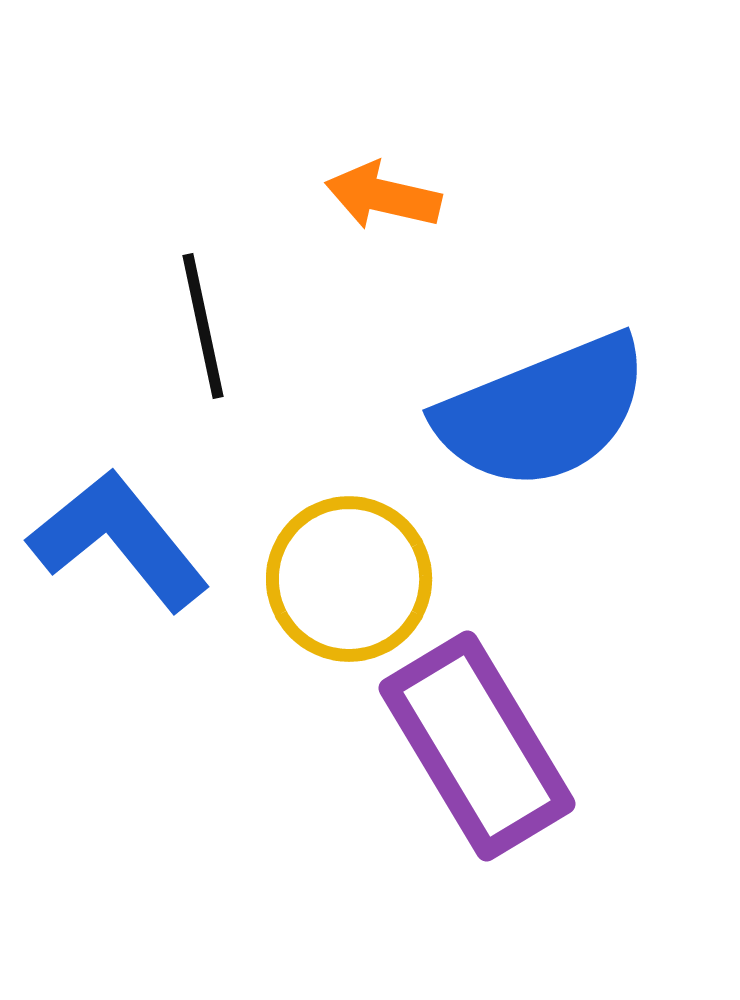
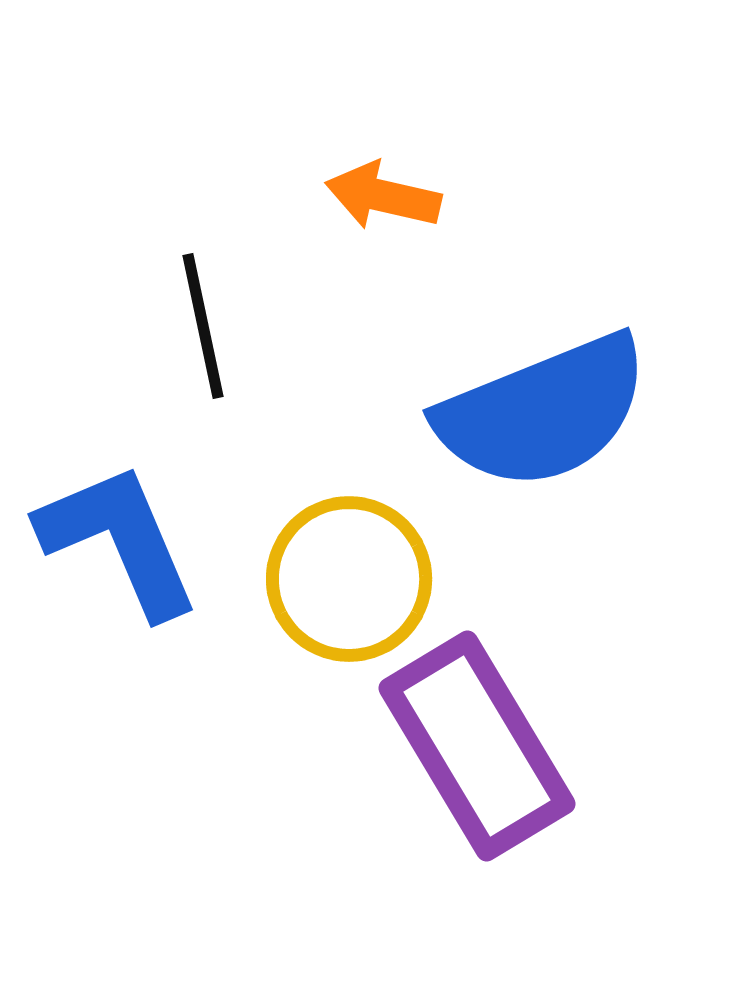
blue L-shape: rotated 16 degrees clockwise
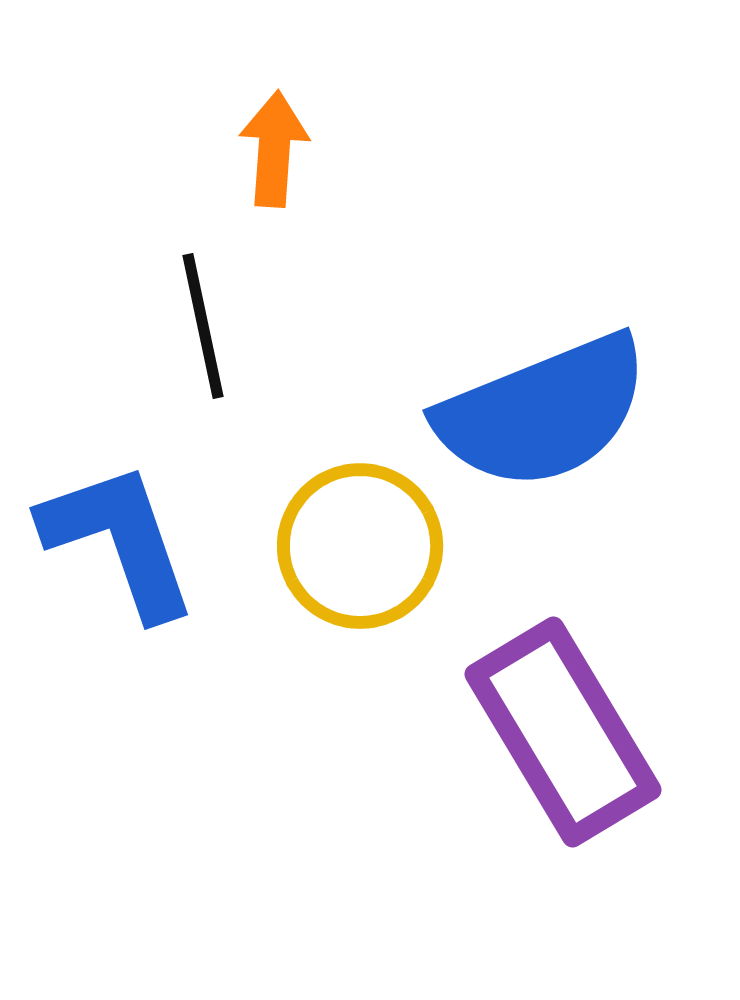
orange arrow: moved 109 px left, 47 px up; rotated 81 degrees clockwise
blue L-shape: rotated 4 degrees clockwise
yellow circle: moved 11 px right, 33 px up
purple rectangle: moved 86 px right, 14 px up
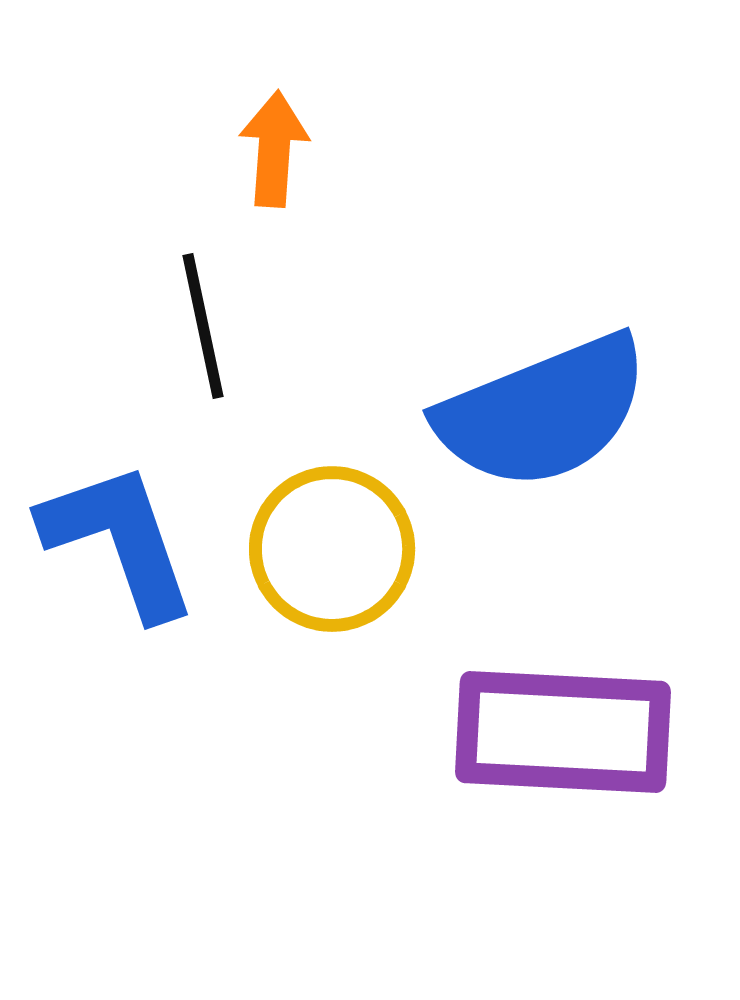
yellow circle: moved 28 px left, 3 px down
purple rectangle: rotated 56 degrees counterclockwise
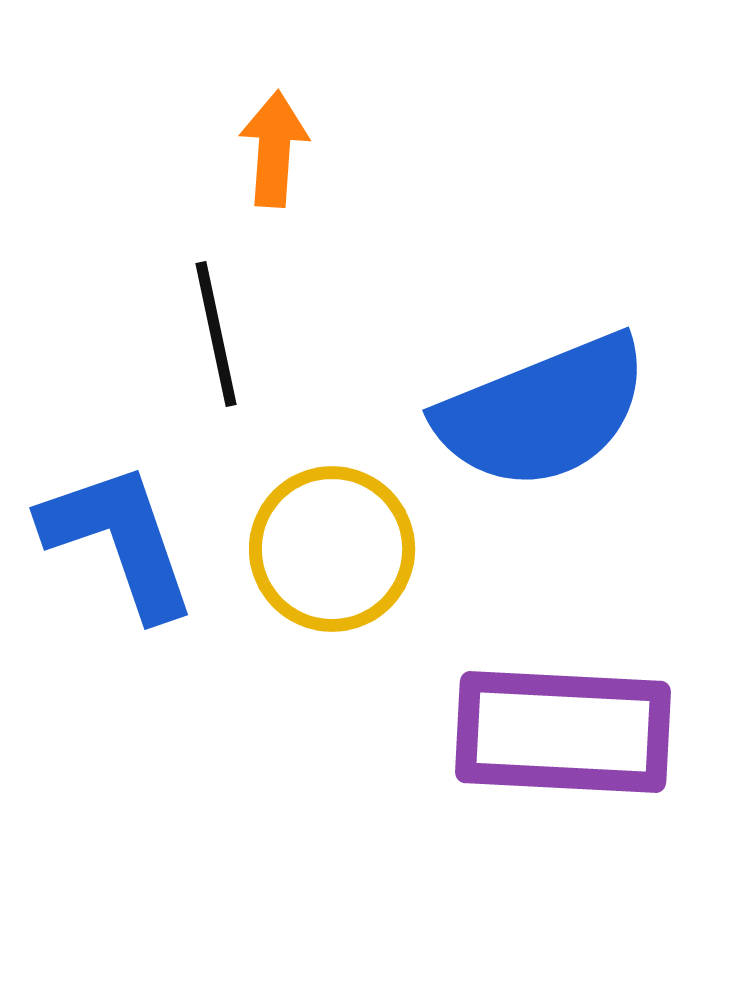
black line: moved 13 px right, 8 px down
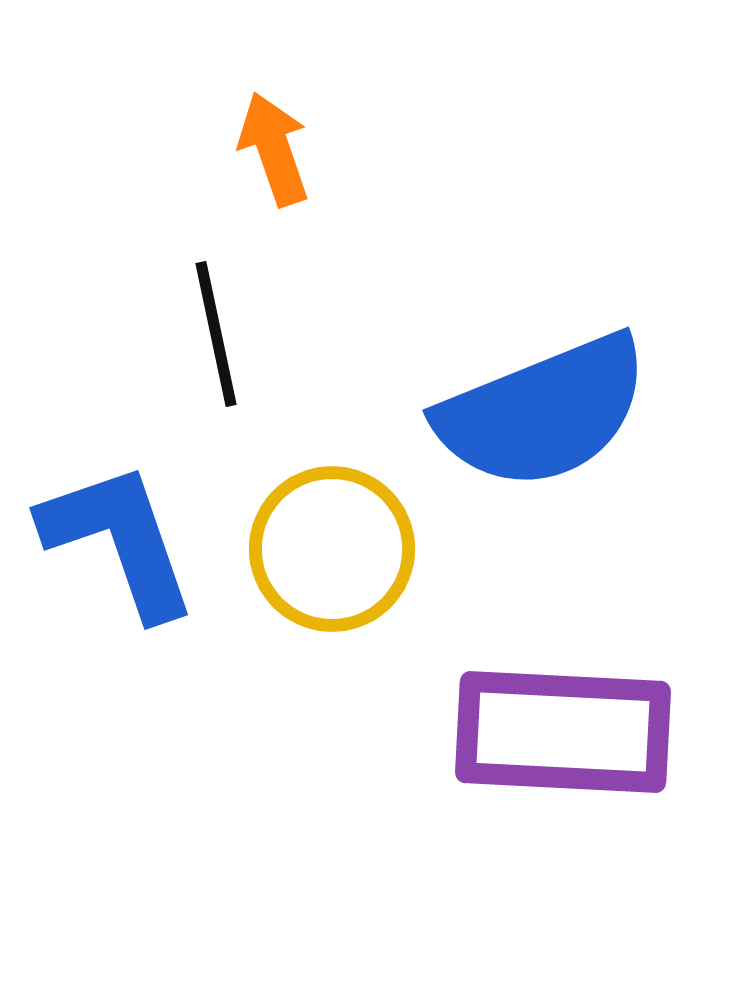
orange arrow: rotated 23 degrees counterclockwise
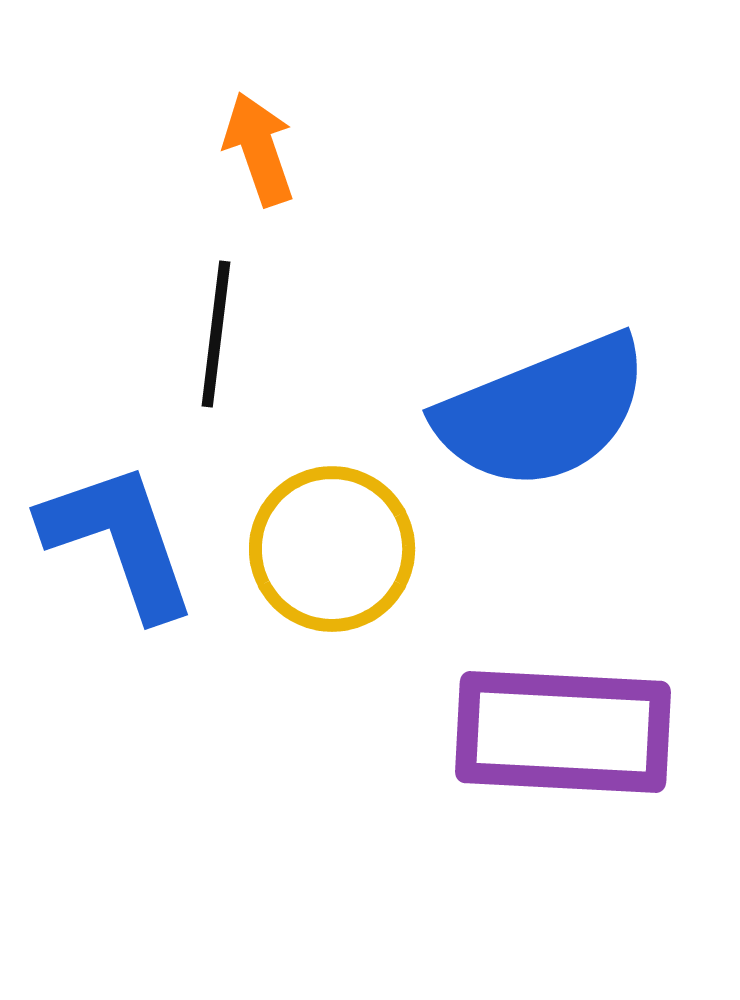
orange arrow: moved 15 px left
black line: rotated 19 degrees clockwise
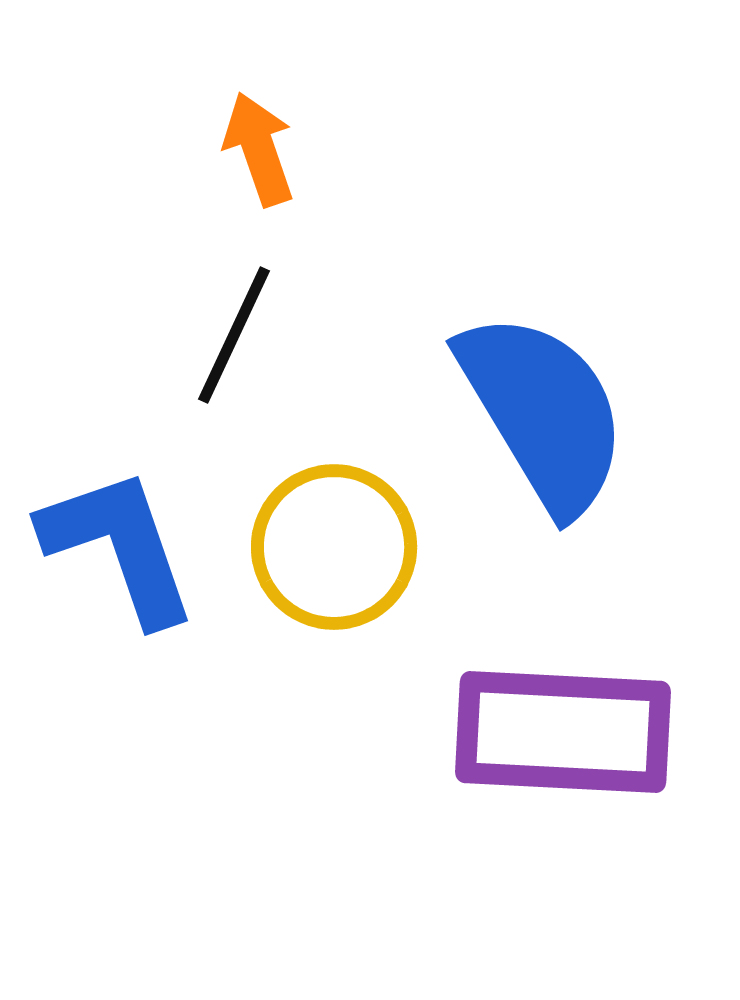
black line: moved 18 px right, 1 px down; rotated 18 degrees clockwise
blue semicircle: rotated 99 degrees counterclockwise
blue L-shape: moved 6 px down
yellow circle: moved 2 px right, 2 px up
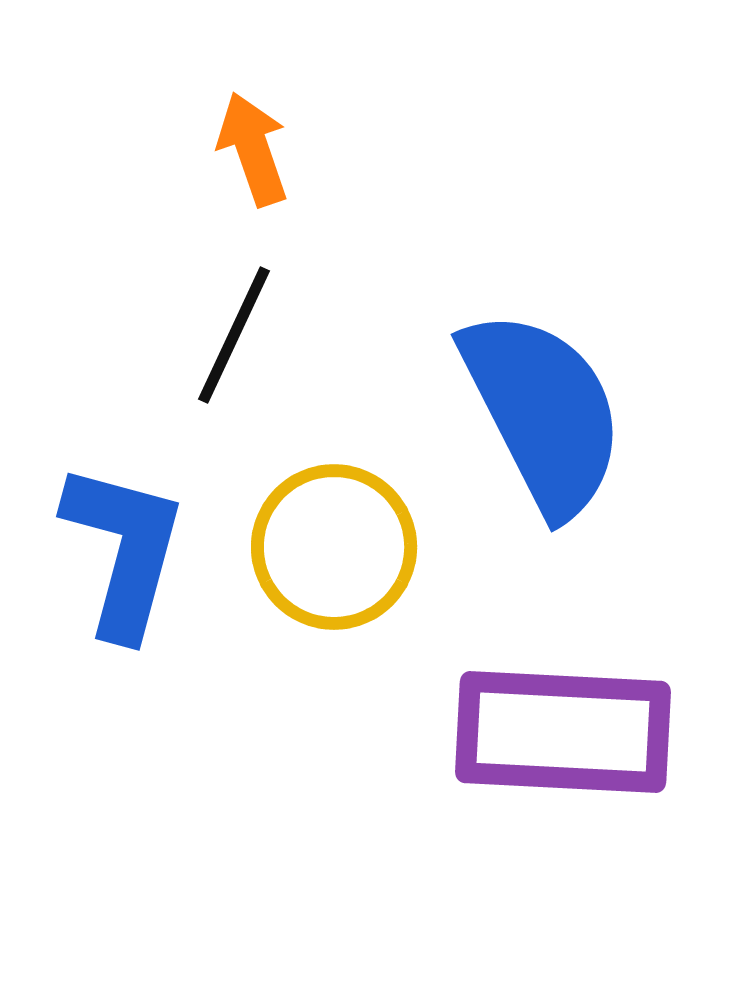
orange arrow: moved 6 px left
blue semicircle: rotated 4 degrees clockwise
blue L-shape: moved 5 px right, 4 px down; rotated 34 degrees clockwise
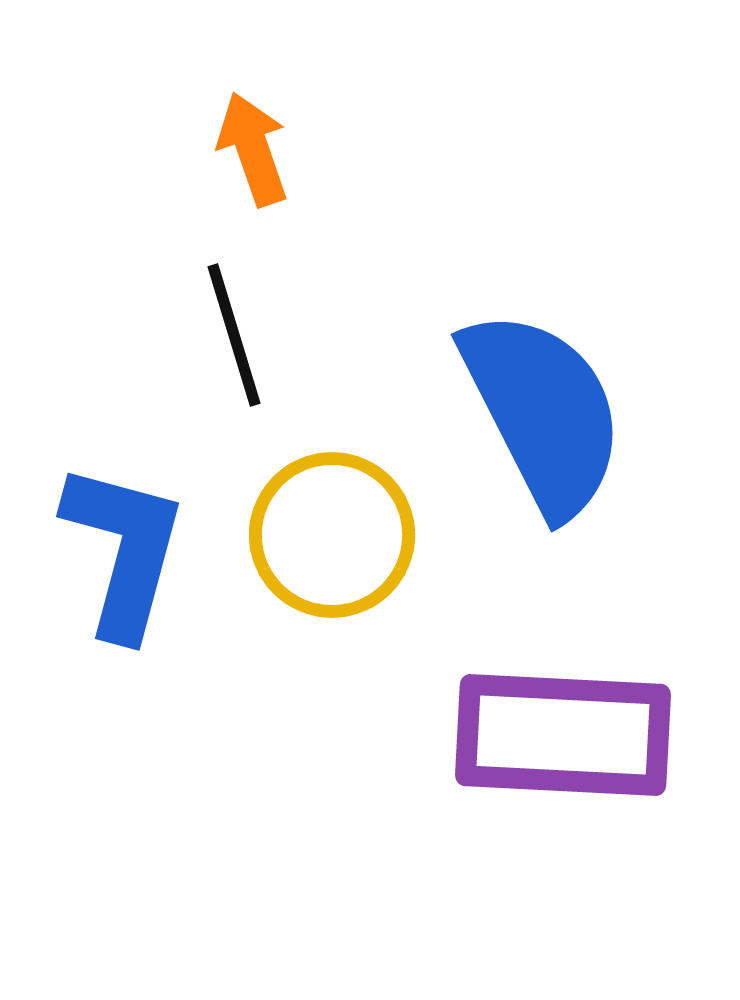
black line: rotated 42 degrees counterclockwise
yellow circle: moved 2 px left, 12 px up
purple rectangle: moved 3 px down
